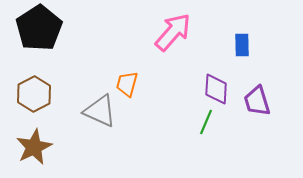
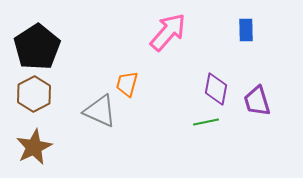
black pentagon: moved 2 px left, 19 px down
pink arrow: moved 5 px left
blue rectangle: moved 4 px right, 15 px up
purple diamond: rotated 8 degrees clockwise
green line: rotated 55 degrees clockwise
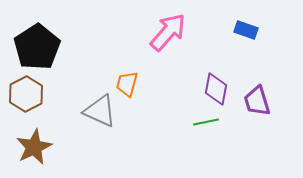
blue rectangle: rotated 70 degrees counterclockwise
brown hexagon: moved 8 px left
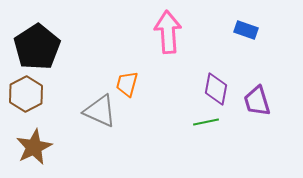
pink arrow: rotated 45 degrees counterclockwise
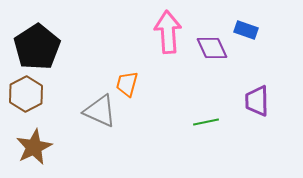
purple diamond: moved 4 px left, 41 px up; rotated 36 degrees counterclockwise
purple trapezoid: rotated 16 degrees clockwise
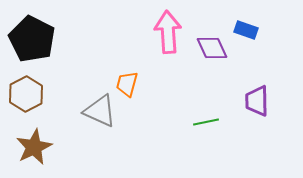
black pentagon: moved 5 px left, 8 px up; rotated 12 degrees counterclockwise
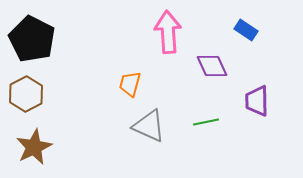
blue rectangle: rotated 15 degrees clockwise
purple diamond: moved 18 px down
orange trapezoid: moved 3 px right
gray triangle: moved 49 px right, 15 px down
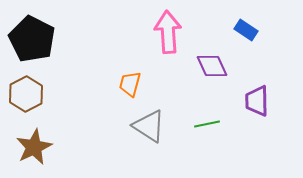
green line: moved 1 px right, 2 px down
gray triangle: rotated 9 degrees clockwise
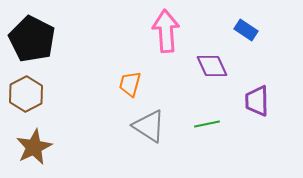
pink arrow: moved 2 px left, 1 px up
